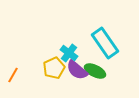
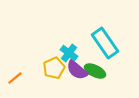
orange line: moved 2 px right, 3 px down; rotated 21 degrees clockwise
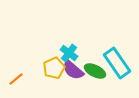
cyan rectangle: moved 12 px right, 20 px down
purple semicircle: moved 4 px left
orange line: moved 1 px right, 1 px down
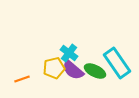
yellow pentagon: rotated 10 degrees clockwise
orange line: moved 6 px right; rotated 21 degrees clockwise
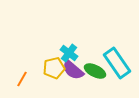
orange line: rotated 42 degrees counterclockwise
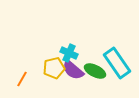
cyan cross: rotated 12 degrees counterclockwise
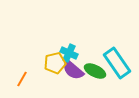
yellow pentagon: moved 1 px right, 5 px up
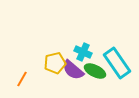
cyan cross: moved 14 px right, 1 px up
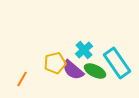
cyan cross: moved 1 px right, 2 px up; rotated 24 degrees clockwise
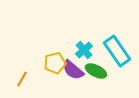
cyan rectangle: moved 12 px up
green ellipse: moved 1 px right
